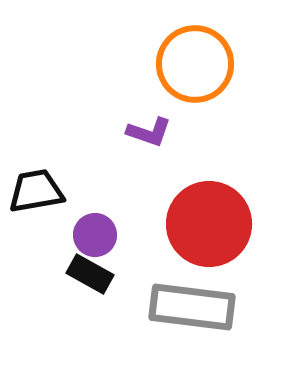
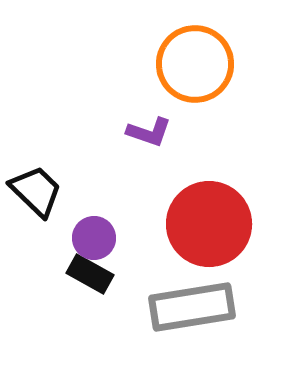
black trapezoid: rotated 54 degrees clockwise
purple circle: moved 1 px left, 3 px down
gray rectangle: rotated 16 degrees counterclockwise
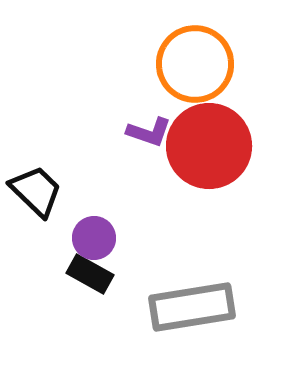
red circle: moved 78 px up
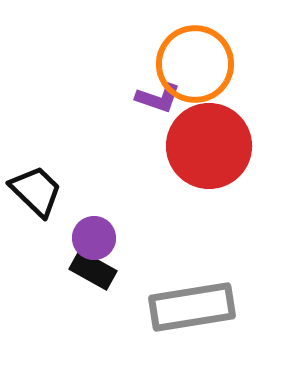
purple L-shape: moved 9 px right, 34 px up
black rectangle: moved 3 px right, 4 px up
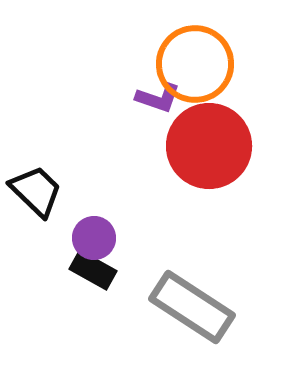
gray rectangle: rotated 42 degrees clockwise
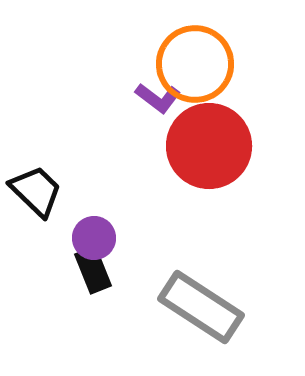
purple L-shape: rotated 18 degrees clockwise
black rectangle: rotated 39 degrees clockwise
gray rectangle: moved 9 px right
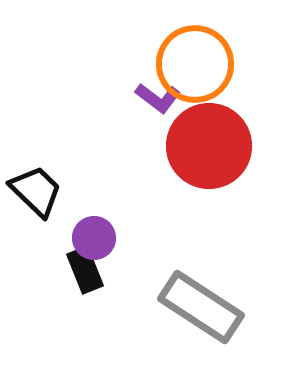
black rectangle: moved 8 px left
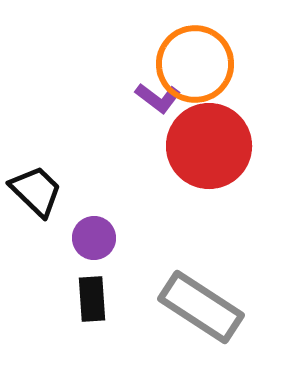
black rectangle: moved 7 px right, 29 px down; rotated 18 degrees clockwise
